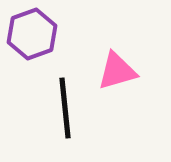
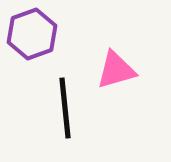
pink triangle: moved 1 px left, 1 px up
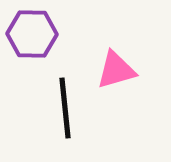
purple hexagon: rotated 21 degrees clockwise
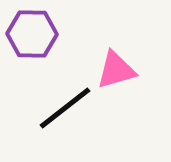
black line: rotated 58 degrees clockwise
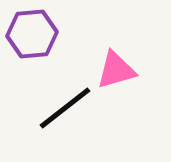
purple hexagon: rotated 6 degrees counterclockwise
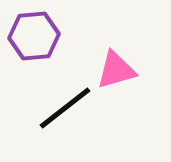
purple hexagon: moved 2 px right, 2 px down
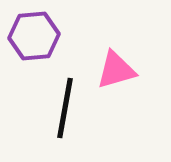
black line: rotated 42 degrees counterclockwise
